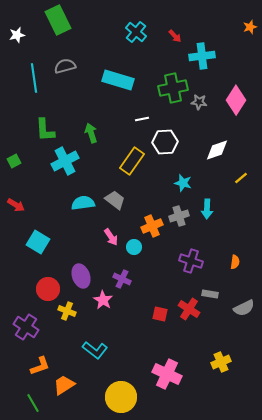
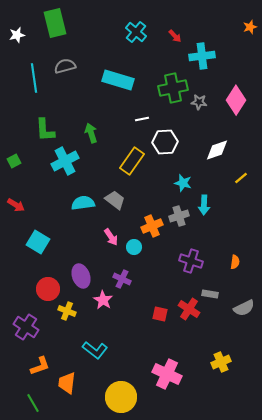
green rectangle at (58, 20): moved 3 px left, 3 px down; rotated 12 degrees clockwise
cyan arrow at (207, 209): moved 3 px left, 4 px up
orange trapezoid at (64, 385): moved 3 px right, 2 px up; rotated 50 degrees counterclockwise
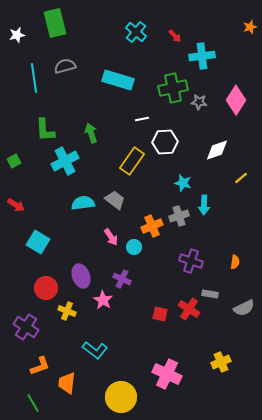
red circle at (48, 289): moved 2 px left, 1 px up
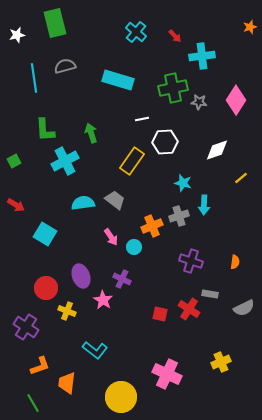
cyan square at (38, 242): moved 7 px right, 8 px up
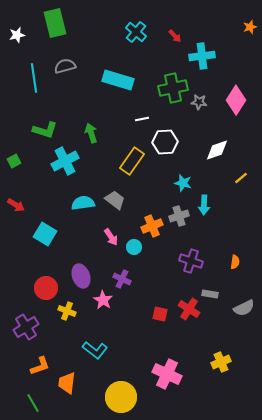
green L-shape at (45, 130): rotated 70 degrees counterclockwise
purple cross at (26, 327): rotated 25 degrees clockwise
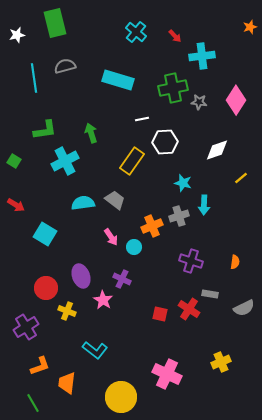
green L-shape at (45, 130): rotated 25 degrees counterclockwise
green square at (14, 161): rotated 32 degrees counterclockwise
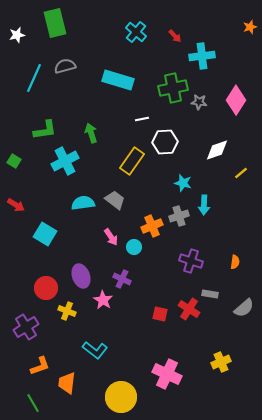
cyan line at (34, 78): rotated 32 degrees clockwise
yellow line at (241, 178): moved 5 px up
gray semicircle at (244, 308): rotated 15 degrees counterclockwise
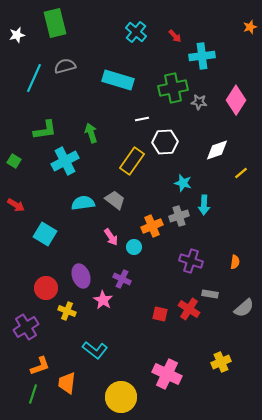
green line at (33, 403): moved 9 px up; rotated 48 degrees clockwise
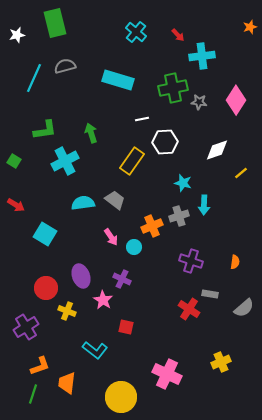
red arrow at (175, 36): moved 3 px right, 1 px up
red square at (160, 314): moved 34 px left, 13 px down
